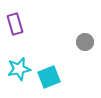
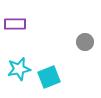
purple rectangle: rotated 75 degrees counterclockwise
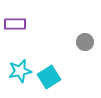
cyan star: moved 1 px right, 2 px down
cyan square: rotated 10 degrees counterclockwise
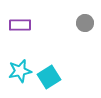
purple rectangle: moved 5 px right, 1 px down
gray circle: moved 19 px up
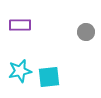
gray circle: moved 1 px right, 9 px down
cyan square: rotated 25 degrees clockwise
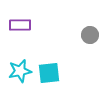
gray circle: moved 4 px right, 3 px down
cyan square: moved 4 px up
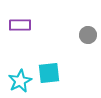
gray circle: moved 2 px left
cyan star: moved 10 px down; rotated 15 degrees counterclockwise
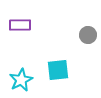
cyan square: moved 9 px right, 3 px up
cyan star: moved 1 px right, 1 px up
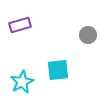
purple rectangle: rotated 15 degrees counterclockwise
cyan star: moved 1 px right, 2 px down
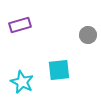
cyan square: moved 1 px right
cyan star: rotated 20 degrees counterclockwise
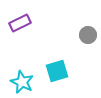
purple rectangle: moved 2 px up; rotated 10 degrees counterclockwise
cyan square: moved 2 px left, 1 px down; rotated 10 degrees counterclockwise
